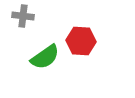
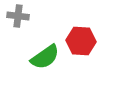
gray cross: moved 5 px left
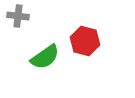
red hexagon: moved 4 px right; rotated 12 degrees clockwise
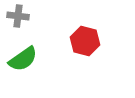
green semicircle: moved 22 px left, 2 px down
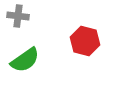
green semicircle: moved 2 px right, 1 px down
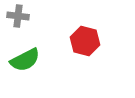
green semicircle: rotated 8 degrees clockwise
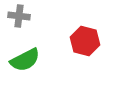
gray cross: moved 1 px right
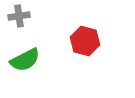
gray cross: rotated 15 degrees counterclockwise
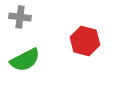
gray cross: moved 1 px right, 1 px down; rotated 15 degrees clockwise
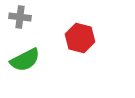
red hexagon: moved 5 px left, 3 px up
